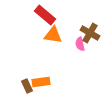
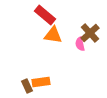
brown cross: rotated 18 degrees clockwise
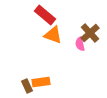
orange triangle: rotated 12 degrees clockwise
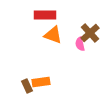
red rectangle: rotated 40 degrees counterclockwise
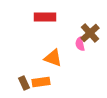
red rectangle: moved 2 px down
orange triangle: moved 23 px down
brown rectangle: moved 3 px left, 3 px up
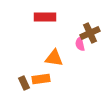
brown cross: rotated 18 degrees clockwise
orange triangle: moved 1 px right; rotated 12 degrees counterclockwise
orange rectangle: moved 3 px up
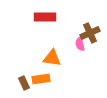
orange triangle: moved 2 px left
